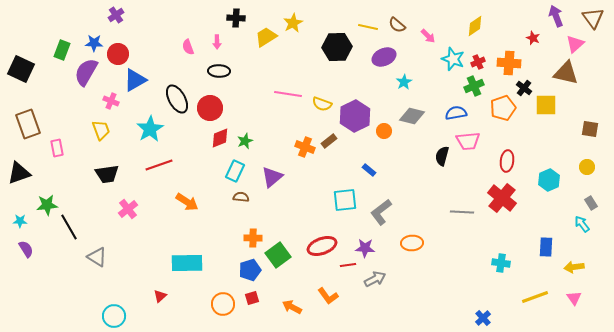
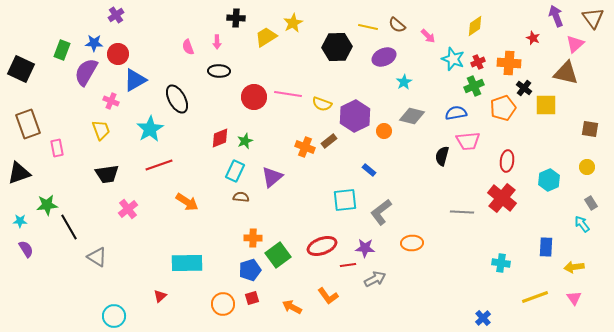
red circle at (210, 108): moved 44 px right, 11 px up
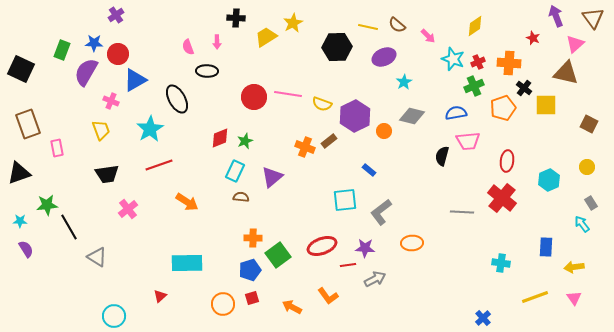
black ellipse at (219, 71): moved 12 px left
brown square at (590, 129): moved 1 px left, 5 px up; rotated 18 degrees clockwise
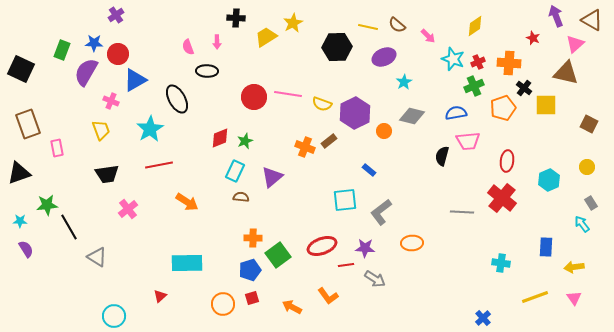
brown triangle at (593, 18): moved 1 px left, 2 px down; rotated 25 degrees counterclockwise
purple hexagon at (355, 116): moved 3 px up
red line at (159, 165): rotated 8 degrees clockwise
red line at (348, 265): moved 2 px left
gray arrow at (375, 279): rotated 60 degrees clockwise
